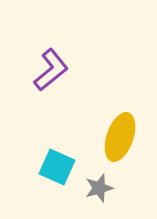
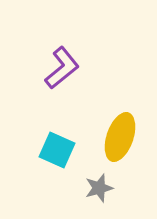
purple L-shape: moved 11 px right, 2 px up
cyan square: moved 17 px up
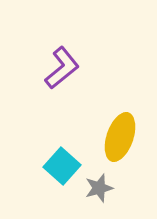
cyan square: moved 5 px right, 16 px down; rotated 18 degrees clockwise
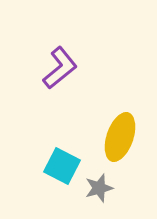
purple L-shape: moved 2 px left
cyan square: rotated 15 degrees counterclockwise
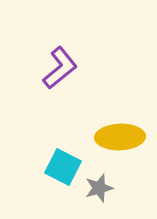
yellow ellipse: rotated 69 degrees clockwise
cyan square: moved 1 px right, 1 px down
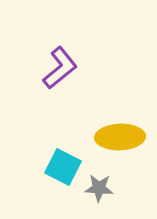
gray star: rotated 20 degrees clockwise
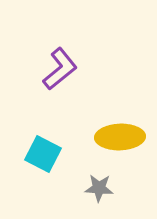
purple L-shape: moved 1 px down
cyan square: moved 20 px left, 13 px up
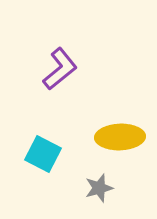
gray star: rotated 20 degrees counterclockwise
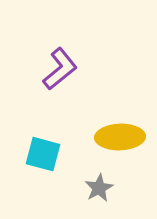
cyan square: rotated 12 degrees counterclockwise
gray star: rotated 12 degrees counterclockwise
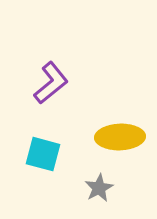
purple L-shape: moved 9 px left, 14 px down
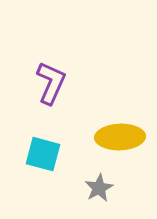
purple L-shape: rotated 27 degrees counterclockwise
